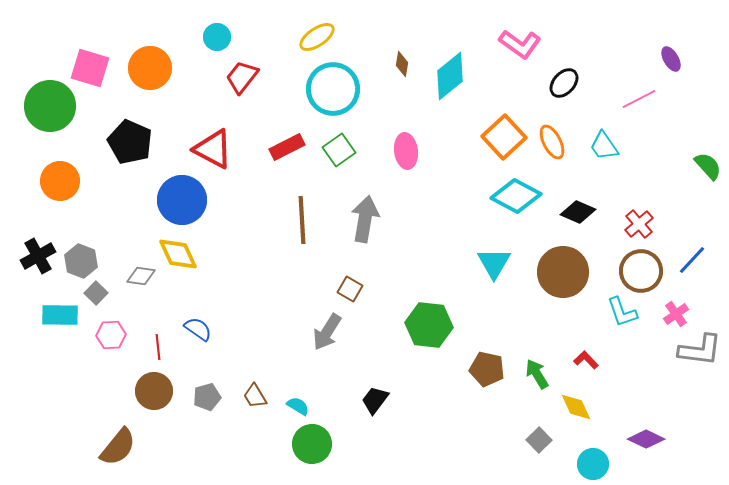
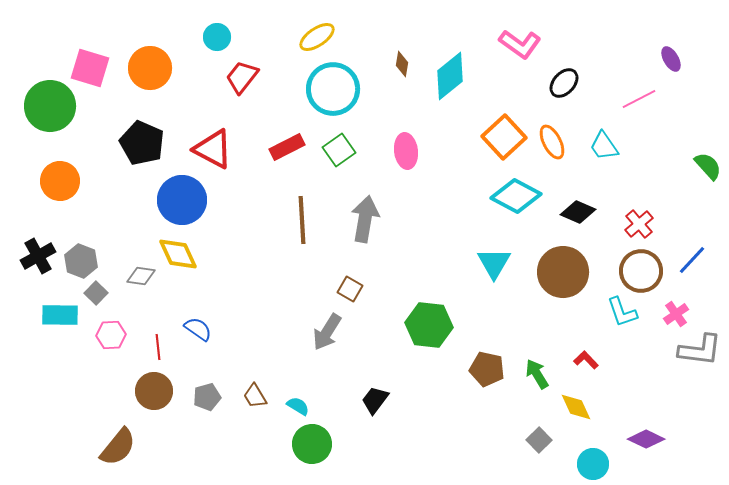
black pentagon at (130, 142): moved 12 px right, 1 px down
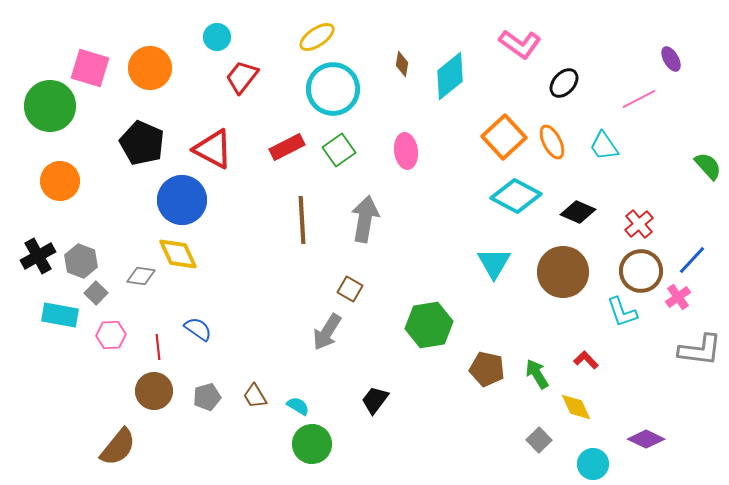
pink cross at (676, 314): moved 2 px right, 17 px up
cyan rectangle at (60, 315): rotated 9 degrees clockwise
green hexagon at (429, 325): rotated 15 degrees counterclockwise
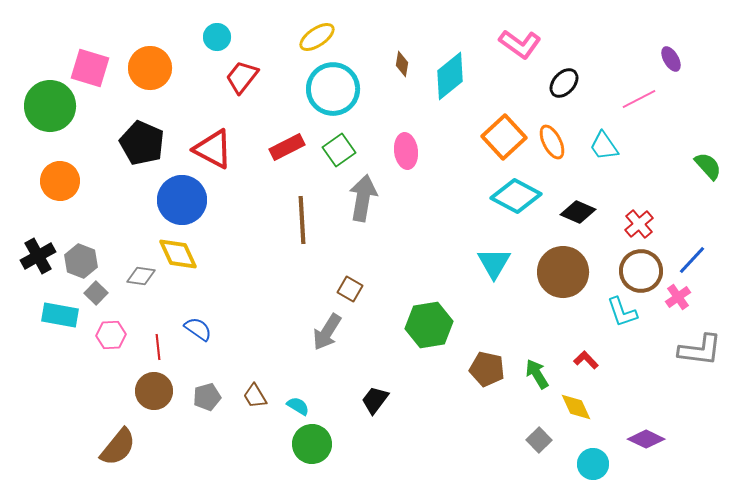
gray arrow at (365, 219): moved 2 px left, 21 px up
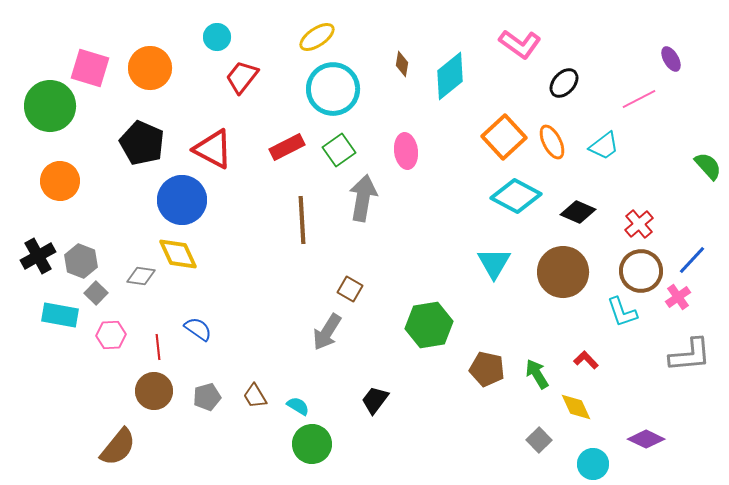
cyan trapezoid at (604, 146): rotated 92 degrees counterclockwise
gray L-shape at (700, 350): moved 10 px left, 5 px down; rotated 12 degrees counterclockwise
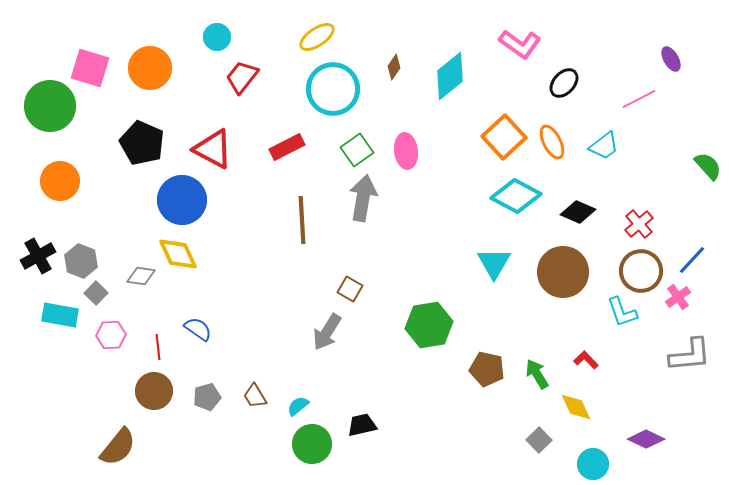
brown diamond at (402, 64): moved 8 px left, 3 px down; rotated 25 degrees clockwise
green square at (339, 150): moved 18 px right
black trapezoid at (375, 400): moved 13 px left, 25 px down; rotated 40 degrees clockwise
cyan semicircle at (298, 406): rotated 70 degrees counterclockwise
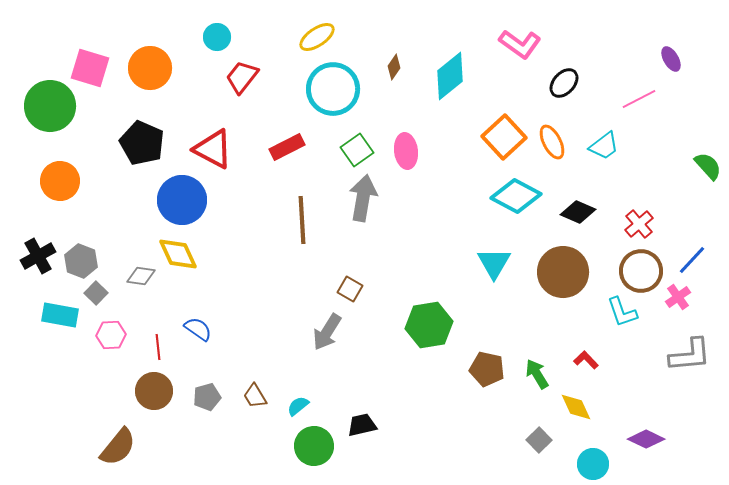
green circle at (312, 444): moved 2 px right, 2 px down
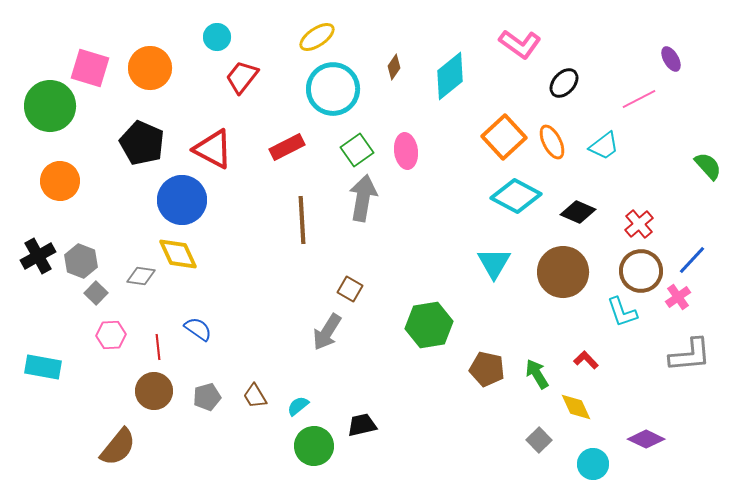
cyan rectangle at (60, 315): moved 17 px left, 52 px down
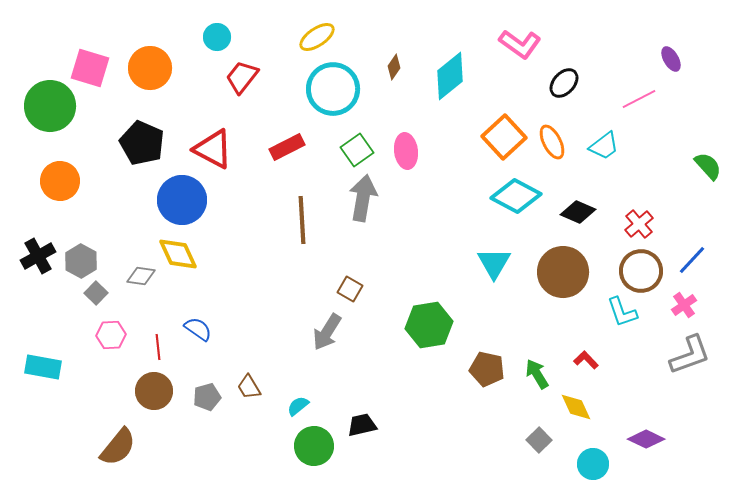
gray hexagon at (81, 261): rotated 8 degrees clockwise
pink cross at (678, 297): moved 6 px right, 8 px down
gray L-shape at (690, 355): rotated 15 degrees counterclockwise
brown trapezoid at (255, 396): moved 6 px left, 9 px up
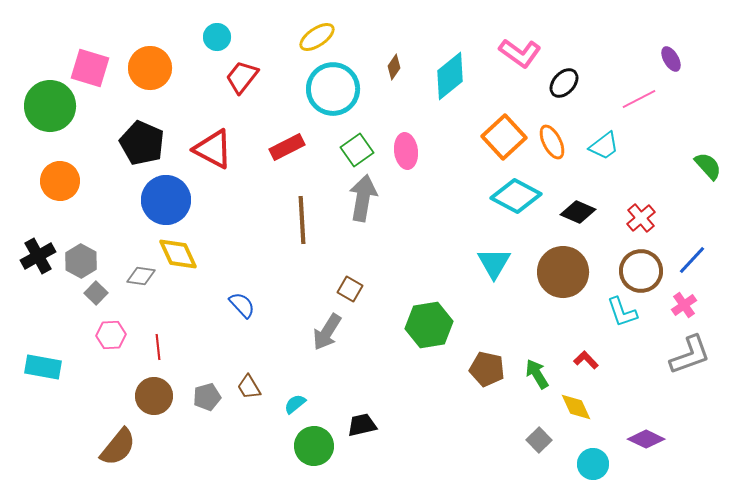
pink L-shape at (520, 44): moved 9 px down
blue circle at (182, 200): moved 16 px left
red cross at (639, 224): moved 2 px right, 6 px up
blue semicircle at (198, 329): moved 44 px right, 24 px up; rotated 12 degrees clockwise
brown circle at (154, 391): moved 5 px down
cyan semicircle at (298, 406): moved 3 px left, 2 px up
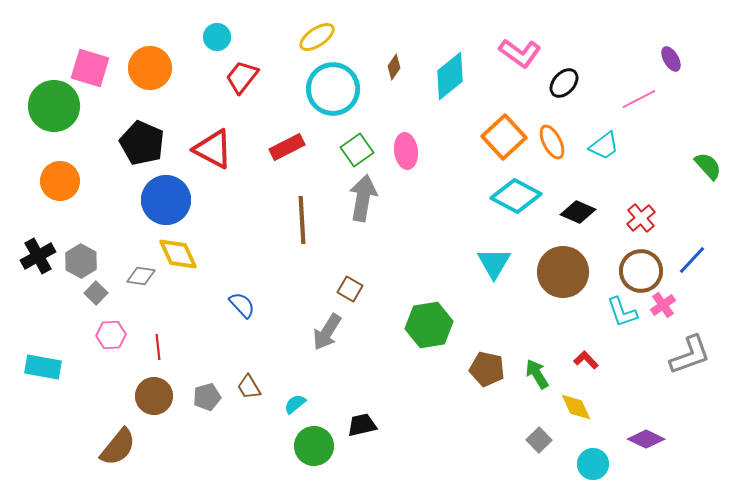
green circle at (50, 106): moved 4 px right
pink cross at (684, 305): moved 21 px left
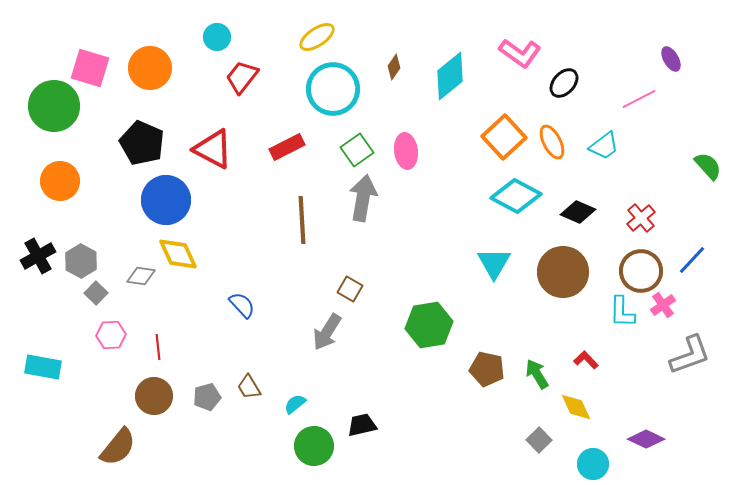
cyan L-shape at (622, 312): rotated 20 degrees clockwise
